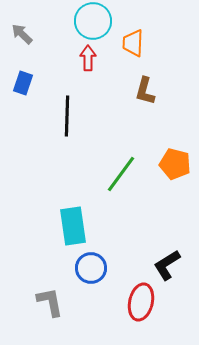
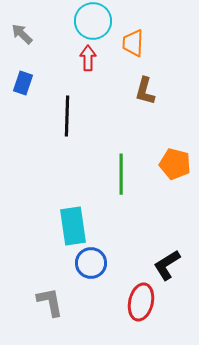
green line: rotated 36 degrees counterclockwise
blue circle: moved 5 px up
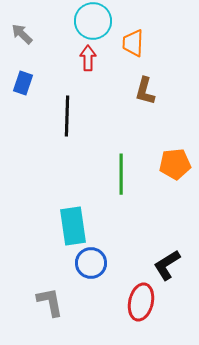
orange pentagon: rotated 20 degrees counterclockwise
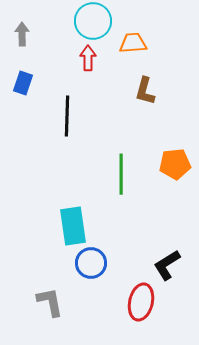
gray arrow: rotated 45 degrees clockwise
orange trapezoid: rotated 84 degrees clockwise
